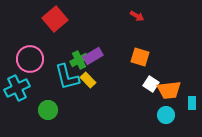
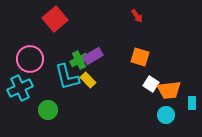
red arrow: rotated 24 degrees clockwise
cyan cross: moved 3 px right
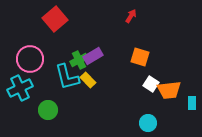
red arrow: moved 6 px left; rotated 112 degrees counterclockwise
cyan circle: moved 18 px left, 8 px down
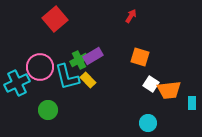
pink circle: moved 10 px right, 8 px down
cyan cross: moved 3 px left, 5 px up
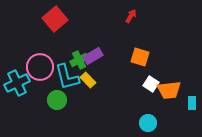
green circle: moved 9 px right, 10 px up
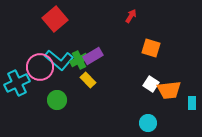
orange square: moved 11 px right, 9 px up
cyan L-shape: moved 8 px left, 17 px up; rotated 36 degrees counterclockwise
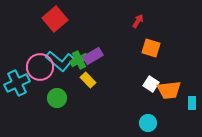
red arrow: moved 7 px right, 5 px down
cyan L-shape: moved 1 px right, 1 px down
green circle: moved 2 px up
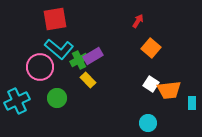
red square: rotated 30 degrees clockwise
orange square: rotated 24 degrees clockwise
cyan L-shape: moved 1 px left, 12 px up
cyan cross: moved 18 px down
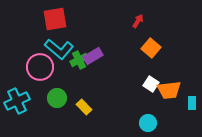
yellow rectangle: moved 4 px left, 27 px down
